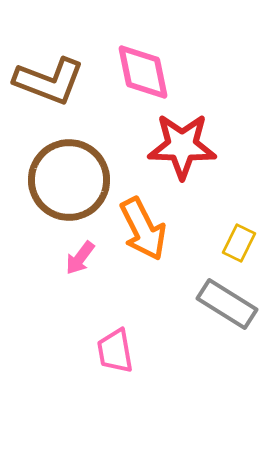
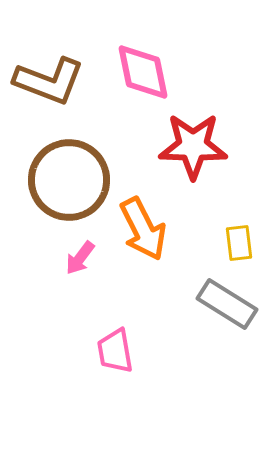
red star: moved 11 px right
yellow rectangle: rotated 33 degrees counterclockwise
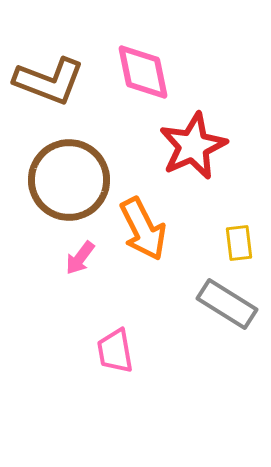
red star: rotated 26 degrees counterclockwise
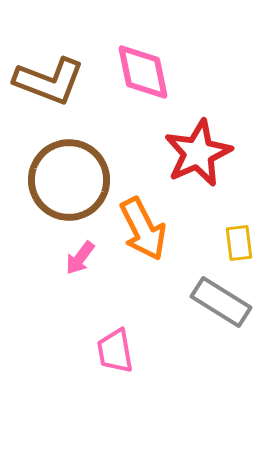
red star: moved 5 px right, 7 px down
gray rectangle: moved 6 px left, 2 px up
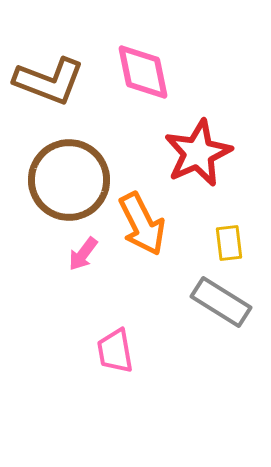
orange arrow: moved 1 px left, 5 px up
yellow rectangle: moved 10 px left
pink arrow: moved 3 px right, 4 px up
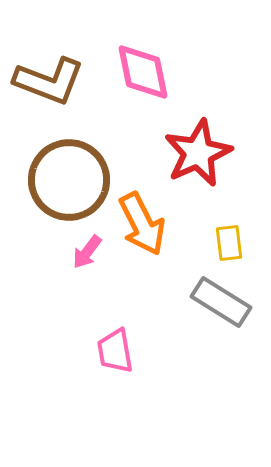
pink arrow: moved 4 px right, 2 px up
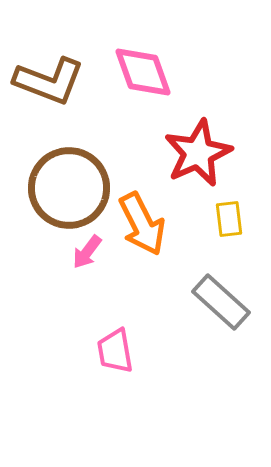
pink diamond: rotated 8 degrees counterclockwise
brown circle: moved 8 px down
yellow rectangle: moved 24 px up
gray rectangle: rotated 10 degrees clockwise
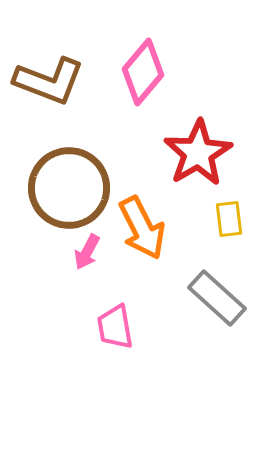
pink diamond: rotated 60 degrees clockwise
red star: rotated 6 degrees counterclockwise
orange arrow: moved 4 px down
pink arrow: rotated 9 degrees counterclockwise
gray rectangle: moved 4 px left, 4 px up
pink trapezoid: moved 24 px up
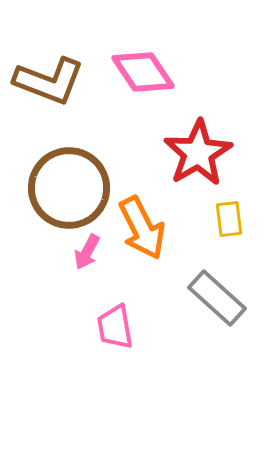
pink diamond: rotated 74 degrees counterclockwise
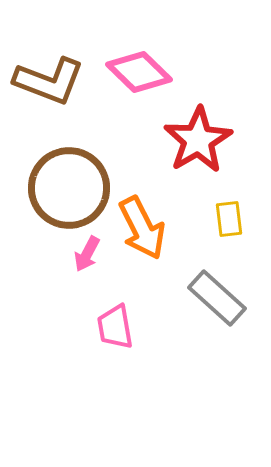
pink diamond: moved 4 px left; rotated 12 degrees counterclockwise
red star: moved 13 px up
pink arrow: moved 2 px down
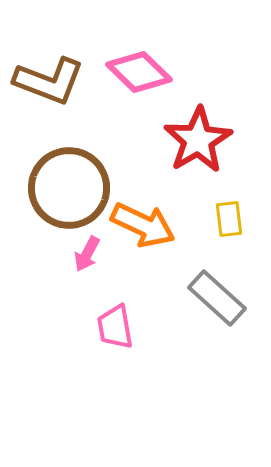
orange arrow: moved 1 px right, 3 px up; rotated 38 degrees counterclockwise
